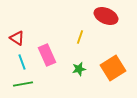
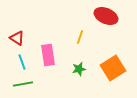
pink rectangle: moved 1 px right; rotated 15 degrees clockwise
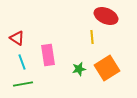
yellow line: moved 12 px right; rotated 24 degrees counterclockwise
orange square: moved 6 px left
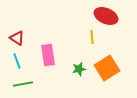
cyan line: moved 5 px left, 1 px up
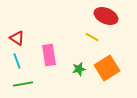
yellow line: rotated 56 degrees counterclockwise
pink rectangle: moved 1 px right
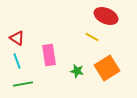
green star: moved 2 px left, 2 px down; rotated 24 degrees clockwise
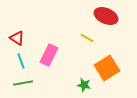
yellow line: moved 5 px left, 1 px down
pink rectangle: rotated 35 degrees clockwise
cyan line: moved 4 px right
green star: moved 7 px right, 14 px down
green line: moved 1 px up
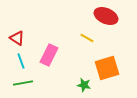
orange square: rotated 15 degrees clockwise
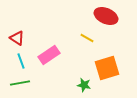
pink rectangle: rotated 30 degrees clockwise
green line: moved 3 px left
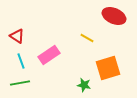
red ellipse: moved 8 px right
red triangle: moved 2 px up
orange square: moved 1 px right
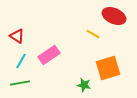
yellow line: moved 6 px right, 4 px up
cyan line: rotated 49 degrees clockwise
